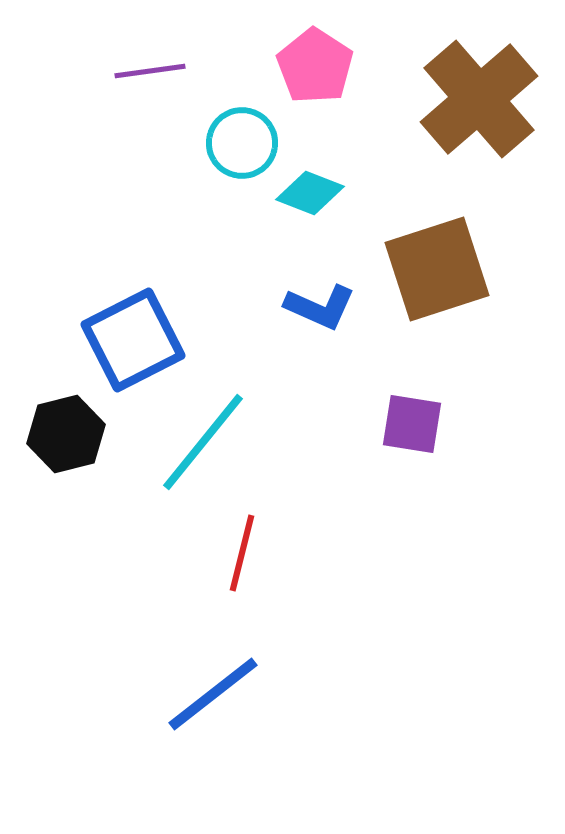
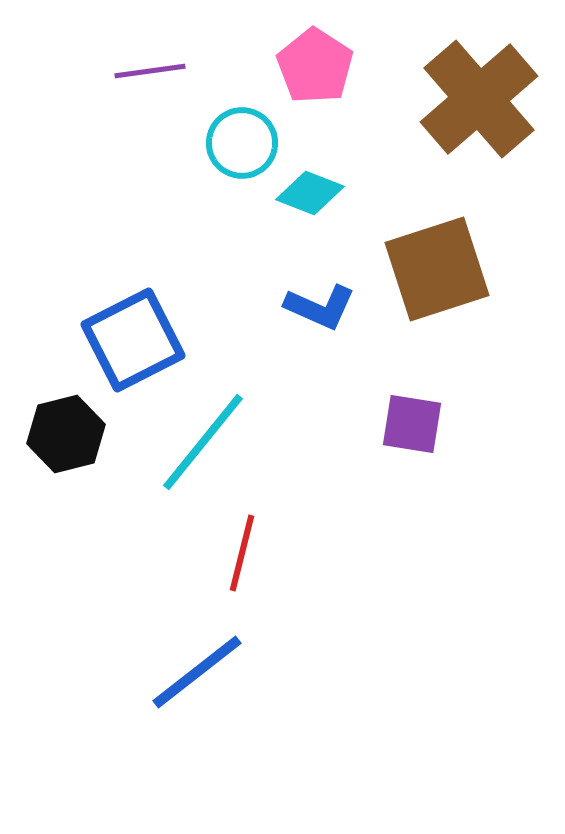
blue line: moved 16 px left, 22 px up
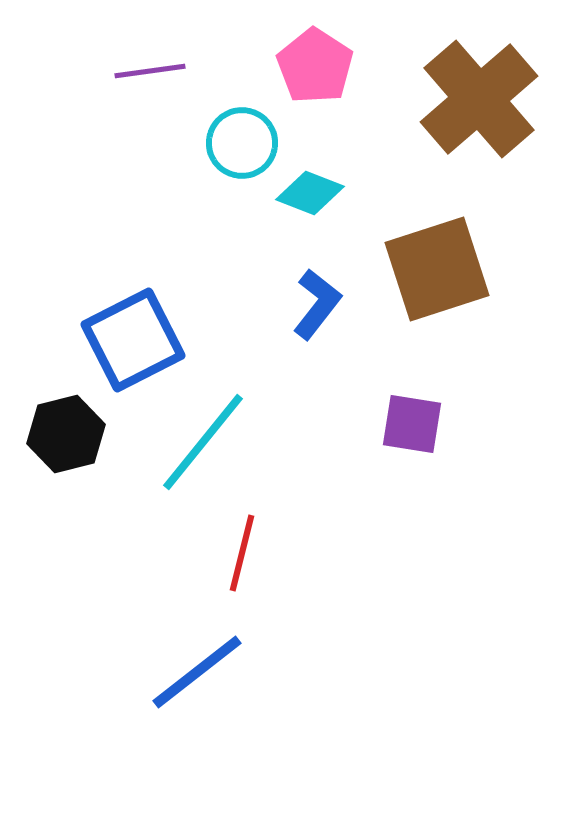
blue L-shape: moved 3 px left, 3 px up; rotated 76 degrees counterclockwise
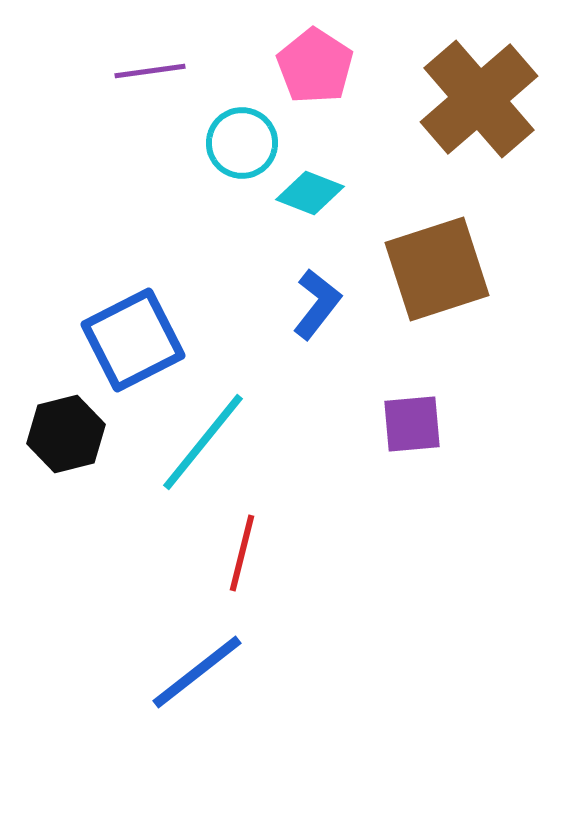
purple square: rotated 14 degrees counterclockwise
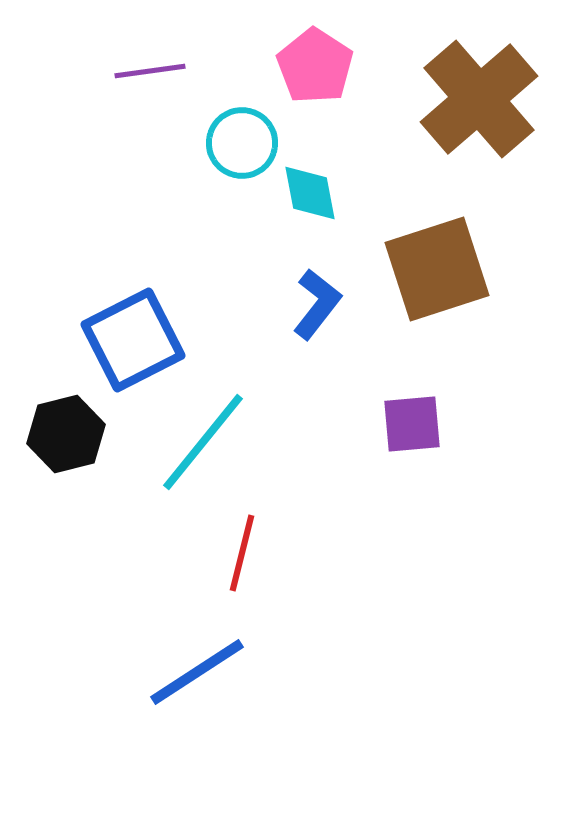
cyan diamond: rotated 58 degrees clockwise
blue line: rotated 5 degrees clockwise
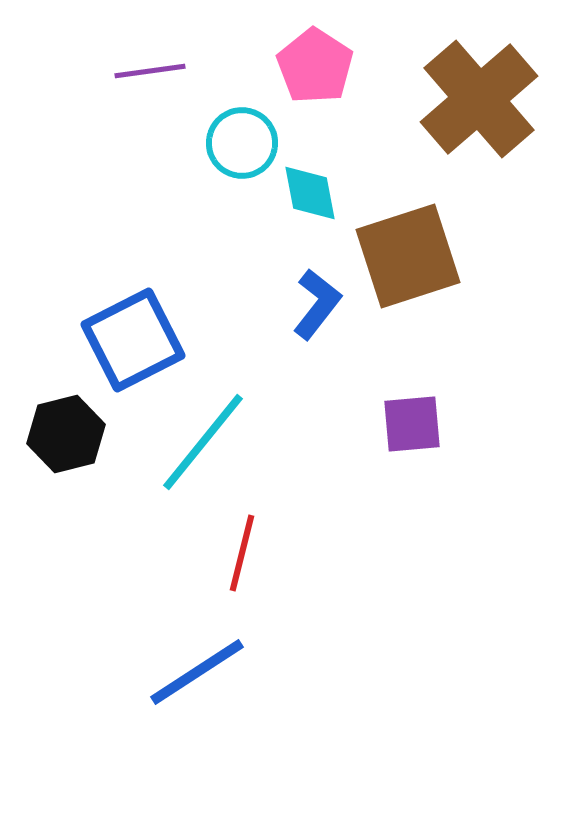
brown square: moved 29 px left, 13 px up
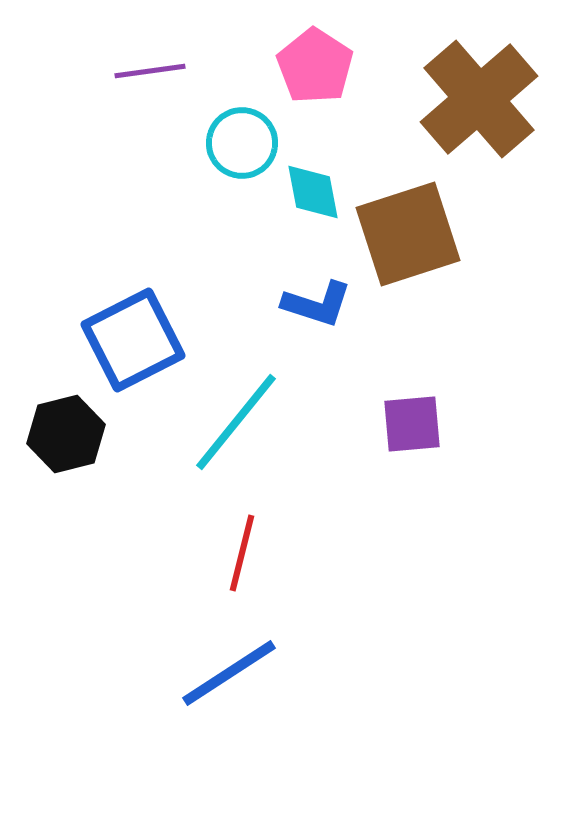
cyan diamond: moved 3 px right, 1 px up
brown square: moved 22 px up
blue L-shape: rotated 70 degrees clockwise
cyan line: moved 33 px right, 20 px up
blue line: moved 32 px right, 1 px down
